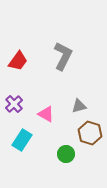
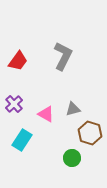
gray triangle: moved 6 px left, 3 px down
green circle: moved 6 px right, 4 px down
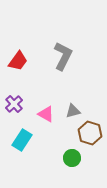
gray triangle: moved 2 px down
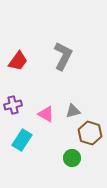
purple cross: moved 1 px left, 1 px down; rotated 30 degrees clockwise
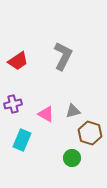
red trapezoid: rotated 20 degrees clockwise
purple cross: moved 1 px up
cyan rectangle: rotated 10 degrees counterclockwise
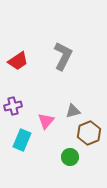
purple cross: moved 2 px down
pink triangle: moved 7 px down; rotated 42 degrees clockwise
brown hexagon: moved 1 px left; rotated 20 degrees clockwise
green circle: moved 2 px left, 1 px up
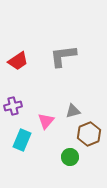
gray L-shape: rotated 124 degrees counterclockwise
brown hexagon: moved 1 px down
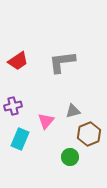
gray L-shape: moved 1 px left, 6 px down
cyan rectangle: moved 2 px left, 1 px up
